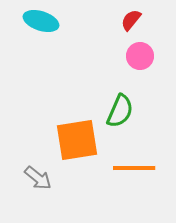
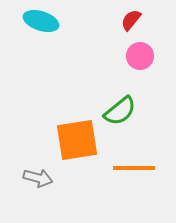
green semicircle: rotated 28 degrees clockwise
gray arrow: rotated 24 degrees counterclockwise
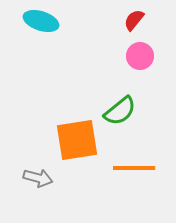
red semicircle: moved 3 px right
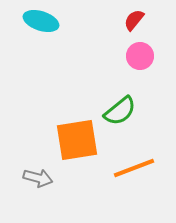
orange line: rotated 21 degrees counterclockwise
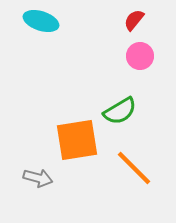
green semicircle: rotated 8 degrees clockwise
orange line: rotated 66 degrees clockwise
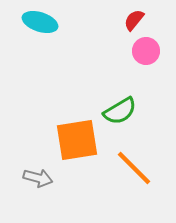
cyan ellipse: moved 1 px left, 1 px down
pink circle: moved 6 px right, 5 px up
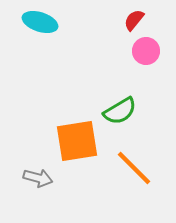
orange square: moved 1 px down
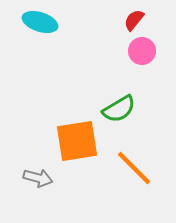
pink circle: moved 4 px left
green semicircle: moved 1 px left, 2 px up
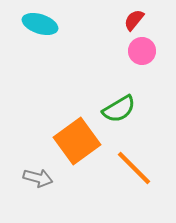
cyan ellipse: moved 2 px down
orange square: rotated 27 degrees counterclockwise
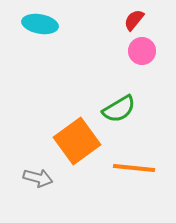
cyan ellipse: rotated 8 degrees counterclockwise
orange line: rotated 39 degrees counterclockwise
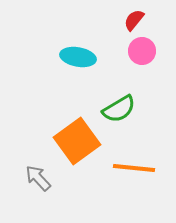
cyan ellipse: moved 38 px right, 33 px down
gray arrow: rotated 148 degrees counterclockwise
